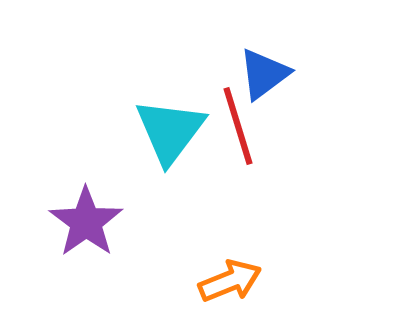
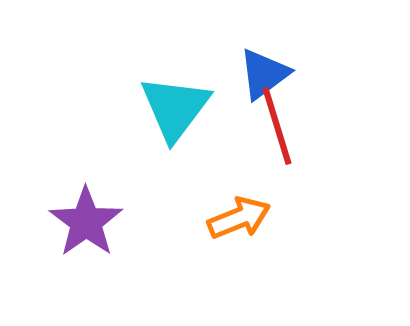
red line: moved 39 px right
cyan triangle: moved 5 px right, 23 px up
orange arrow: moved 9 px right, 63 px up
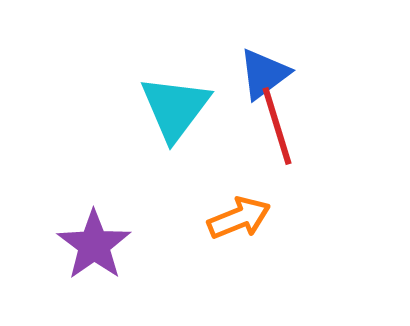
purple star: moved 8 px right, 23 px down
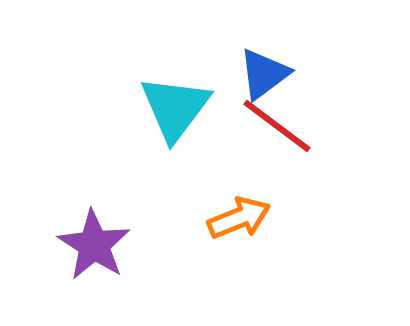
red line: rotated 36 degrees counterclockwise
purple star: rotated 4 degrees counterclockwise
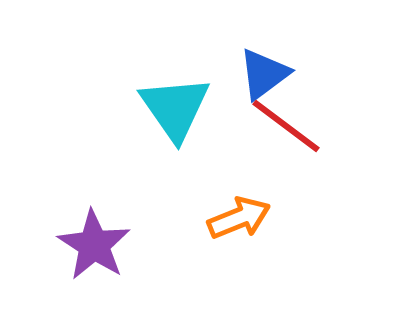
cyan triangle: rotated 12 degrees counterclockwise
red line: moved 9 px right
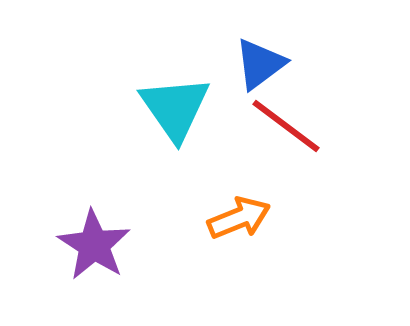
blue triangle: moved 4 px left, 10 px up
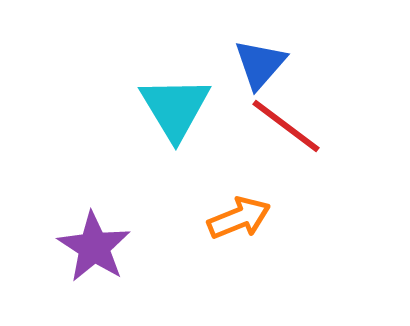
blue triangle: rotated 12 degrees counterclockwise
cyan triangle: rotated 4 degrees clockwise
purple star: moved 2 px down
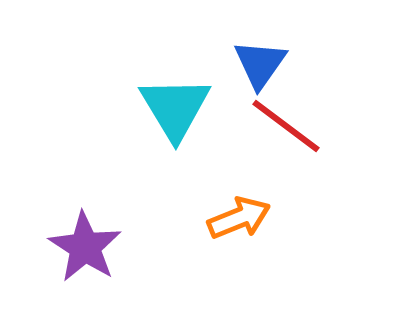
blue triangle: rotated 6 degrees counterclockwise
purple star: moved 9 px left
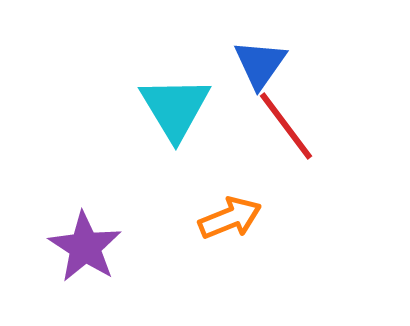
red line: rotated 16 degrees clockwise
orange arrow: moved 9 px left
